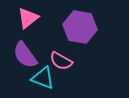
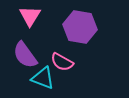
pink triangle: moved 2 px right, 2 px up; rotated 20 degrees counterclockwise
pink semicircle: moved 1 px right, 1 px down
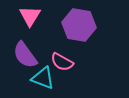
purple hexagon: moved 1 px left, 2 px up
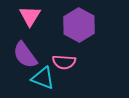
purple hexagon: rotated 20 degrees clockwise
pink semicircle: moved 2 px right; rotated 25 degrees counterclockwise
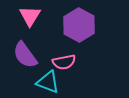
pink semicircle: rotated 15 degrees counterclockwise
cyan triangle: moved 5 px right, 4 px down
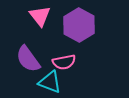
pink triangle: moved 10 px right; rotated 10 degrees counterclockwise
purple semicircle: moved 3 px right, 4 px down
cyan triangle: moved 2 px right
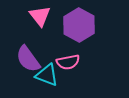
pink semicircle: moved 4 px right
cyan triangle: moved 3 px left, 7 px up
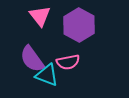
purple semicircle: moved 4 px right
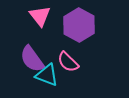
pink semicircle: rotated 55 degrees clockwise
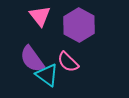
cyan triangle: rotated 15 degrees clockwise
